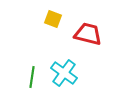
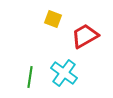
red trapezoid: moved 3 px left, 2 px down; rotated 44 degrees counterclockwise
green line: moved 2 px left
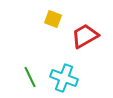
cyan cross: moved 5 px down; rotated 16 degrees counterclockwise
green line: rotated 35 degrees counterclockwise
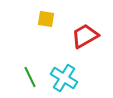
yellow square: moved 7 px left; rotated 12 degrees counterclockwise
cyan cross: rotated 12 degrees clockwise
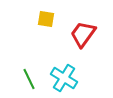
red trapezoid: moved 2 px left, 2 px up; rotated 24 degrees counterclockwise
green line: moved 1 px left, 2 px down
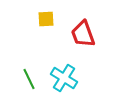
yellow square: rotated 12 degrees counterclockwise
red trapezoid: rotated 56 degrees counterclockwise
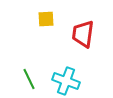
red trapezoid: rotated 28 degrees clockwise
cyan cross: moved 2 px right, 3 px down; rotated 12 degrees counterclockwise
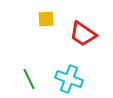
red trapezoid: rotated 64 degrees counterclockwise
cyan cross: moved 3 px right, 2 px up
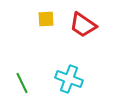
red trapezoid: moved 9 px up
green line: moved 7 px left, 4 px down
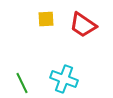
cyan cross: moved 5 px left
